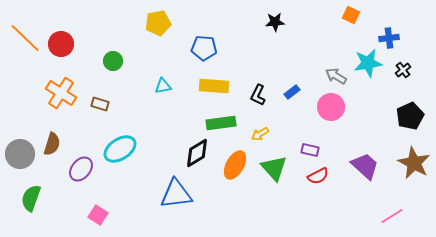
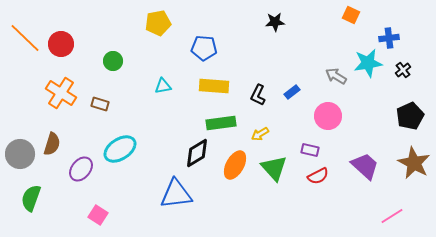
pink circle: moved 3 px left, 9 px down
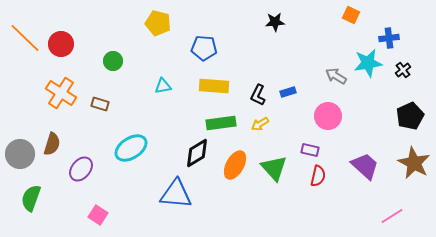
yellow pentagon: rotated 25 degrees clockwise
blue rectangle: moved 4 px left; rotated 21 degrees clockwise
yellow arrow: moved 10 px up
cyan ellipse: moved 11 px right, 1 px up
red semicircle: rotated 50 degrees counterclockwise
blue triangle: rotated 12 degrees clockwise
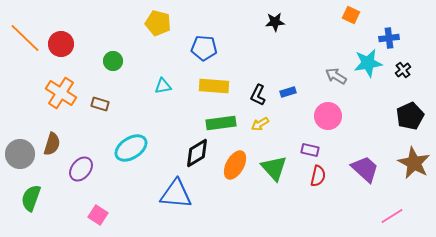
purple trapezoid: moved 3 px down
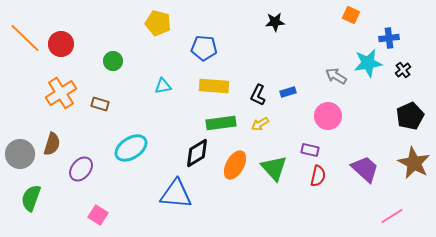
orange cross: rotated 24 degrees clockwise
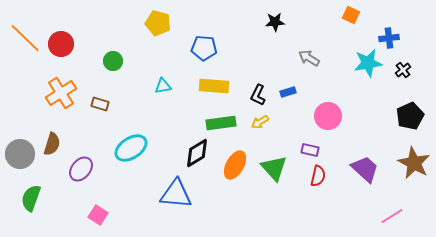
gray arrow: moved 27 px left, 18 px up
yellow arrow: moved 2 px up
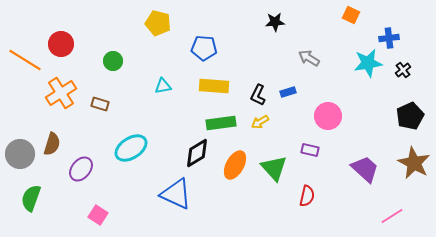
orange line: moved 22 px down; rotated 12 degrees counterclockwise
red semicircle: moved 11 px left, 20 px down
blue triangle: rotated 20 degrees clockwise
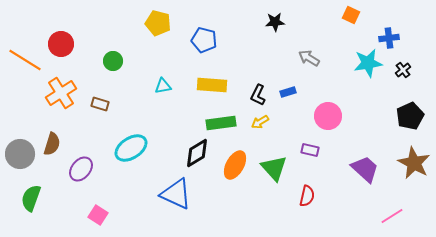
blue pentagon: moved 8 px up; rotated 10 degrees clockwise
yellow rectangle: moved 2 px left, 1 px up
